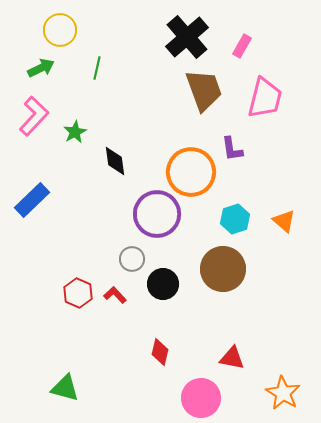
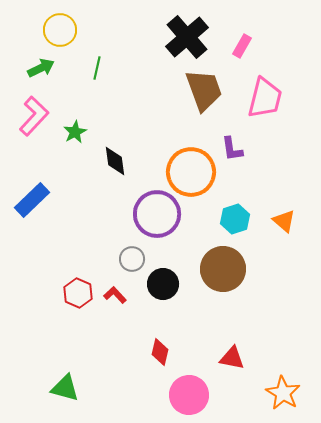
pink circle: moved 12 px left, 3 px up
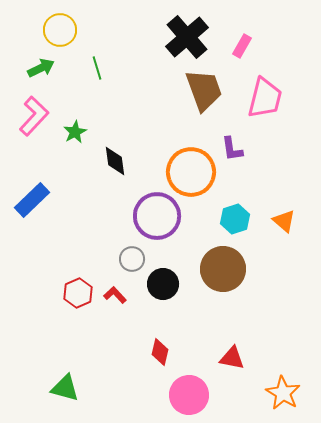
green line: rotated 30 degrees counterclockwise
purple circle: moved 2 px down
red hexagon: rotated 12 degrees clockwise
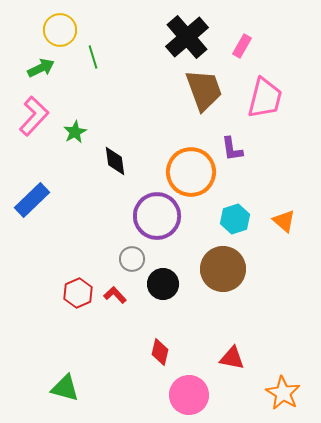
green line: moved 4 px left, 11 px up
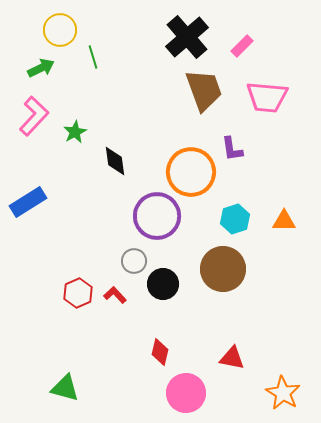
pink rectangle: rotated 15 degrees clockwise
pink trapezoid: moved 2 px right, 1 px up; rotated 81 degrees clockwise
blue rectangle: moved 4 px left, 2 px down; rotated 12 degrees clockwise
orange triangle: rotated 40 degrees counterclockwise
gray circle: moved 2 px right, 2 px down
pink circle: moved 3 px left, 2 px up
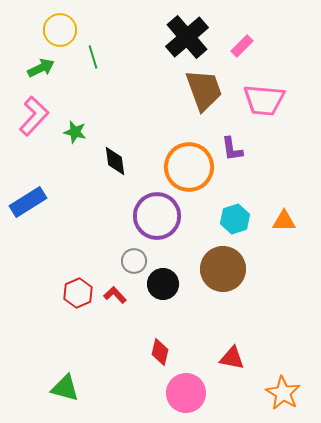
pink trapezoid: moved 3 px left, 3 px down
green star: rotated 30 degrees counterclockwise
orange circle: moved 2 px left, 5 px up
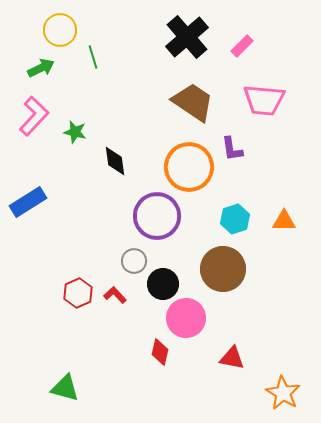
brown trapezoid: moved 11 px left, 12 px down; rotated 36 degrees counterclockwise
pink circle: moved 75 px up
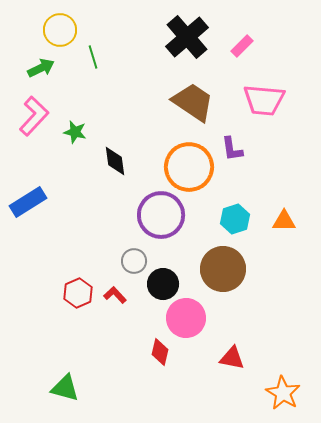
purple circle: moved 4 px right, 1 px up
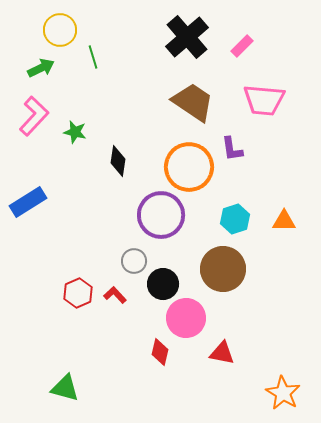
black diamond: moved 3 px right; rotated 16 degrees clockwise
red triangle: moved 10 px left, 5 px up
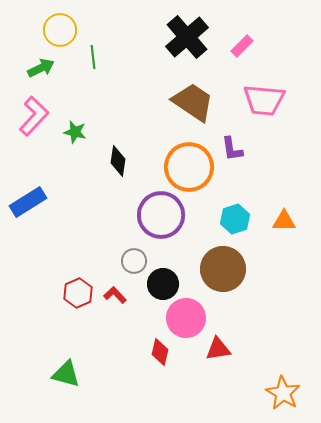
green line: rotated 10 degrees clockwise
red triangle: moved 4 px left, 4 px up; rotated 20 degrees counterclockwise
green triangle: moved 1 px right, 14 px up
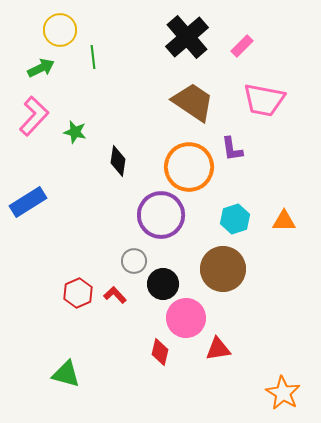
pink trapezoid: rotated 6 degrees clockwise
